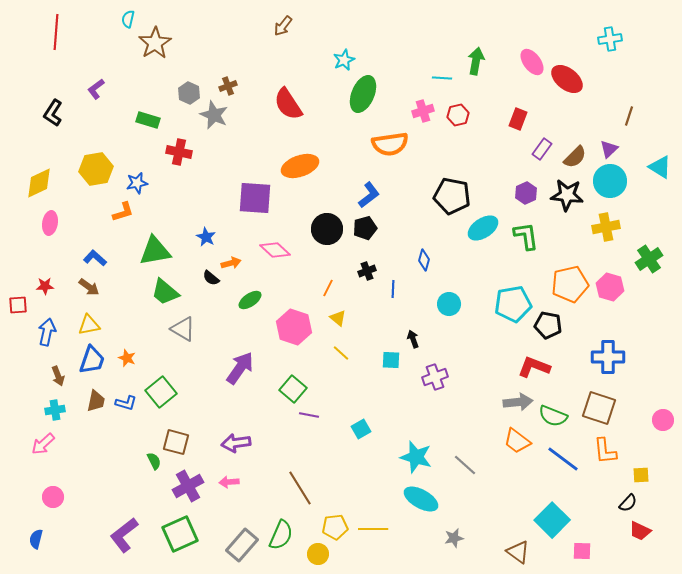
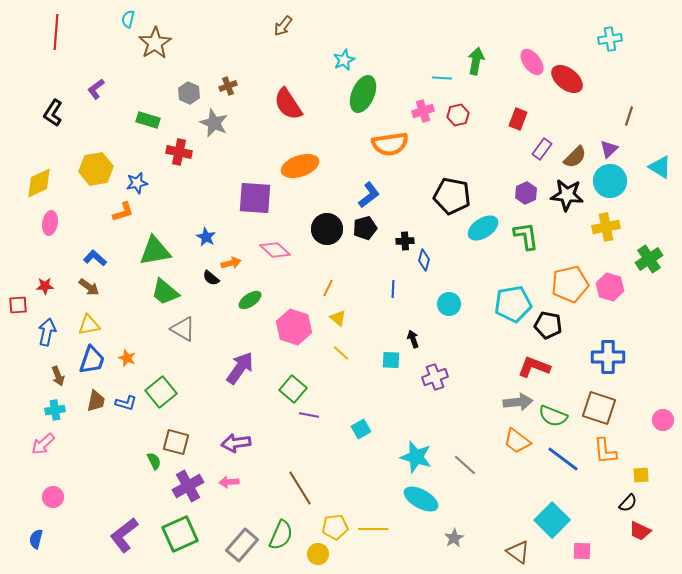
gray star at (214, 115): moved 8 px down
black cross at (367, 271): moved 38 px right, 30 px up; rotated 18 degrees clockwise
gray star at (454, 538): rotated 18 degrees counterclockwise
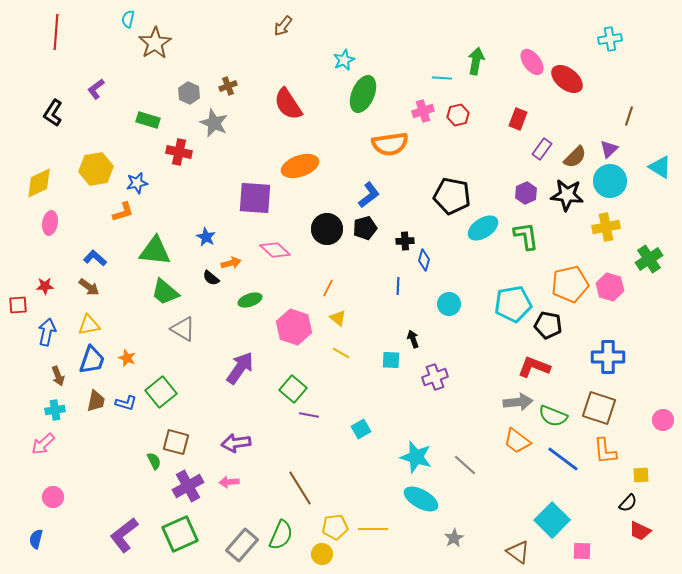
green triangle at (155, 251): rotated 16 degrees clockwise
blue line at (393, 289): moved 5 px right, 3 px up
green ellipse at (250, 300): rotated 15 degrees clockwise
yellow line at (341, 353): rotated 12 degrees counterclockwise
yellow circle at (318, 554): moved 4 px right
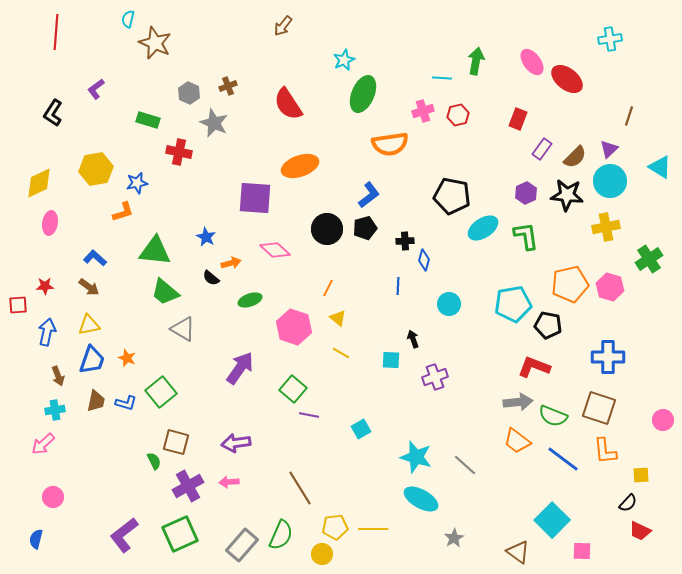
brown star at (155, 43): rotated 16 degrees counterclockwise
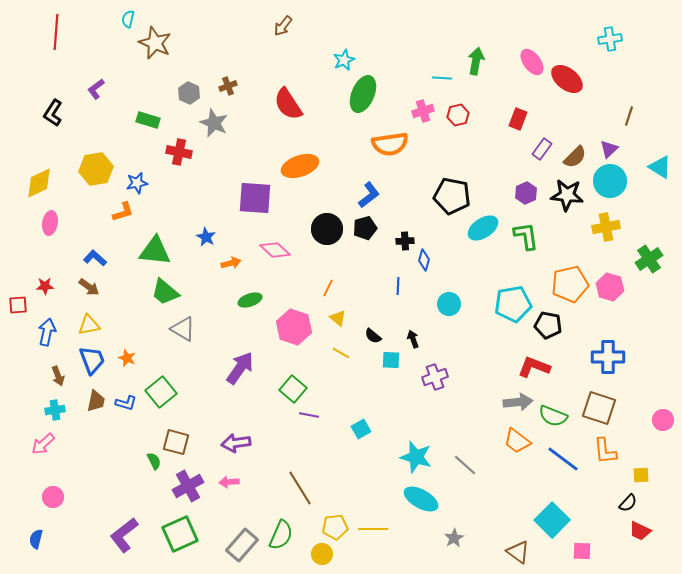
black semicircle at (211, 278): moved 162 px right, 58 px down
blue trapezoid at (92, 360): rotated 40 degrees counterclockwise
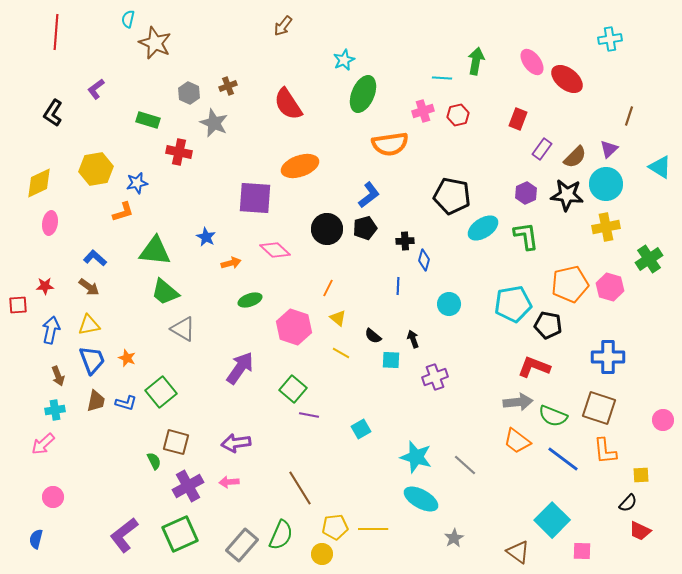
cyan circle at (610, 181): moved 4 px left, 3 px down
blue arrow at (47, 332): moved 4 px right, 2 px up
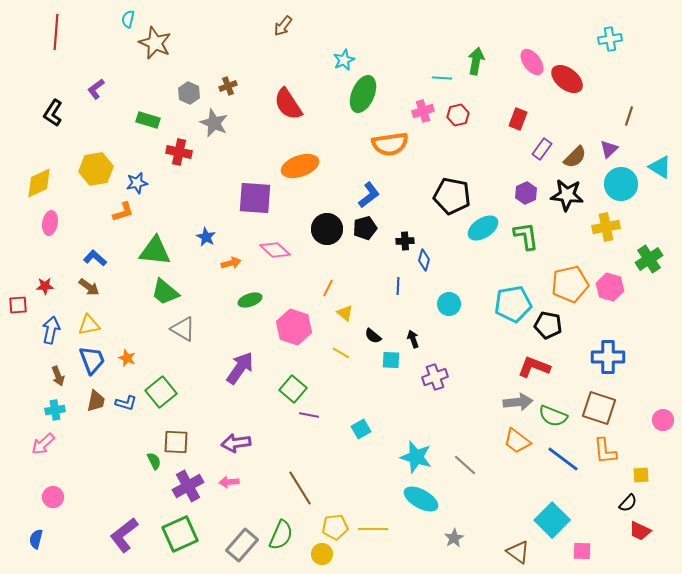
cyan circle at (606, 184): moved 15 px right
yellow triangle at (338, 318): moved 7 px right, 5 px up
brown square at (176, 442): rotated 12 degrees counterclockwise
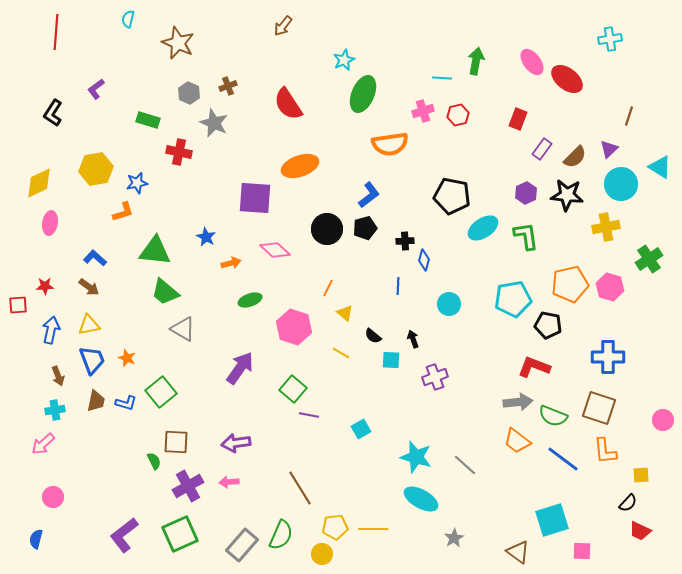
brown star at (155, 43): moved 23 px right
cyan pentagon at (513, 304): moved 5 px up
cyan square at (552, 520): rotated 28 degrees clockwise
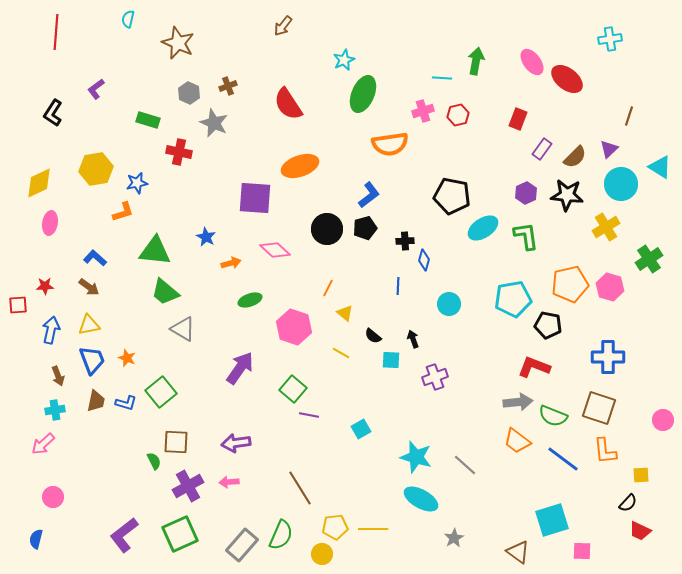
yellow cross at (606, 227): rotated 20 degrees counterclockwise
